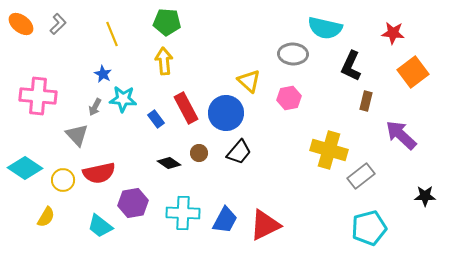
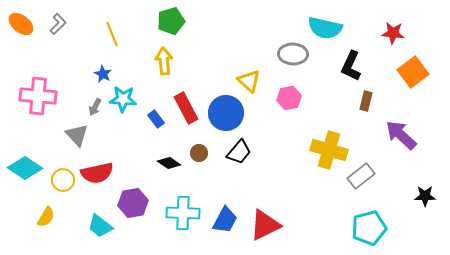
green pentagon: moved 4 px right, 1 px up; rotated 20 degrees counterclockwise
red semicircle: moved 2 px left
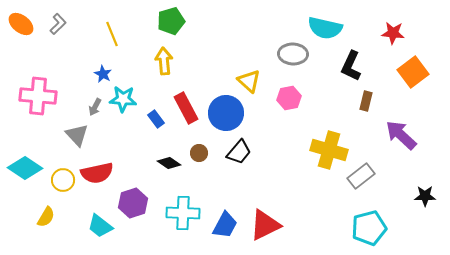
purple hexagon: rotated 8 degrees counterclockwise
blue trapezoid: moved 5 px down
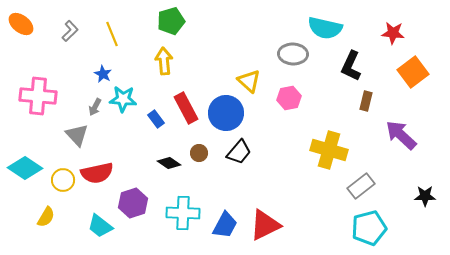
gray L-shape: moved 12 px right, 7 px down
gray rectangle: moved 10 px down
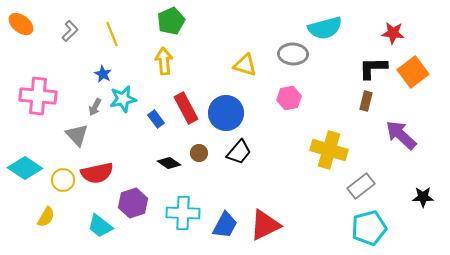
green pentagon: rotated 8 degrees counterclockwise
cyan semicircle: rotated 28 degrees counterclockwise
black L-shape: moved 22 px right, 2 px down; rotated 64 degrees clockwise
yellow triangle: moved 4 px left, 16 px up; rotated 25 degrees counterclockwise
cyan star: rotated 16 degrees counterclockwise
black star: moved 2 px left, 1 px down
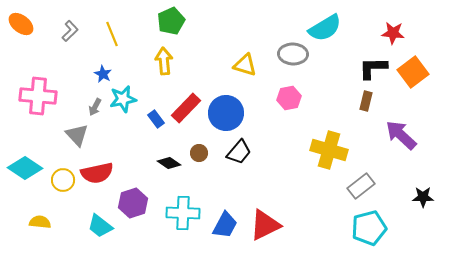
cyan semicircle: rotated 16 degrees counterclockwise
red rectangle: rotated 72 degrees clockwise
yellow semicircle: moved 6 px left, 5 px down; rotated 115 degrees counterclockwise
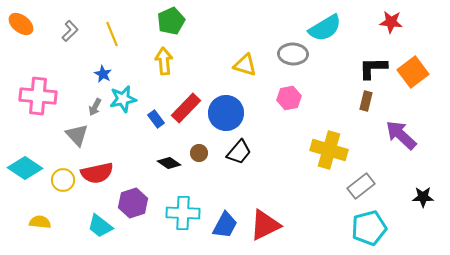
red star: moved 2 px left, 11 px up
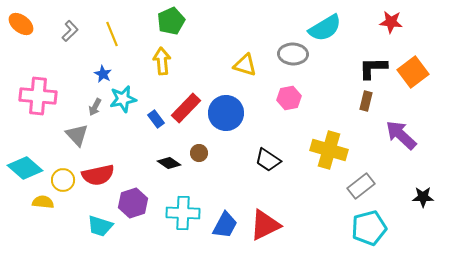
yellow arrow: moved 2 px left
black trapezoid: moved 29 px right, 8 px down; rotated 84 degrees clockwise
cyan diamond: rotated 8 degrees clockwise
red semicircle: moved 1 px right, 2 px down
yellow semicircle: moved 3 px right, 20 px up
cyan trapezoid: rotated 20 degrees counterclockwise
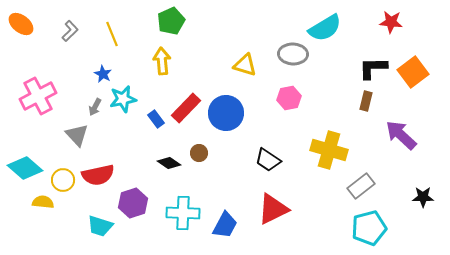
pink cross: rotated 33 degrees counterclockwise
red triangle: moved 8 px right, 16 px up
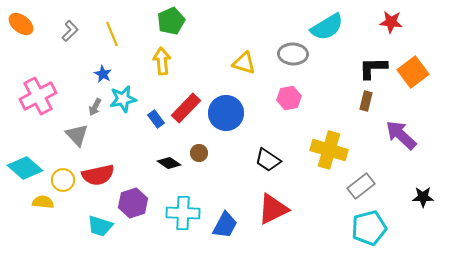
cyan semicircle: moved 2 px right, 1 px up
yellow triangle: moved 1 px left, 2 px up
